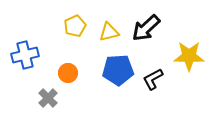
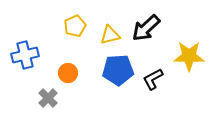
yellow triangle: moved 1 px right, 3 px down
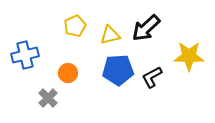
black L-shape: moved 1 px left, 2 px up
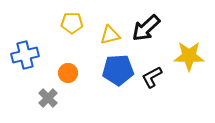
yellow pentagon: moved 3 px left, 3 px up; rotated 25 degrees clockwise
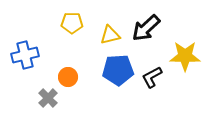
yellow star: moved 4 px left
orange circle: moved 4 px down
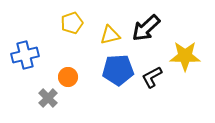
yellow pentagon: rotated 20 degrees counterclockwise
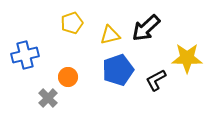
yellow star: moved 2 px right, 2 px down
blue pentagon: rotated 16 degrees counterclockwise
black L-shape: moved 4 px right, 3 px down
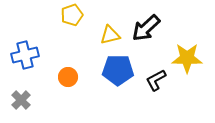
yellow pentagon: moved 8 px up
blue pentagon: rotated 20 degrees clockwise
gray cross: moved 27 px left, 2 px down
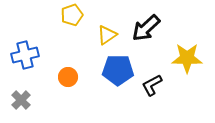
yellow triangle: moved 3 px left; rotated 20 degrees counterclockwise
black L-shape: moved 4 px left, 5 px down
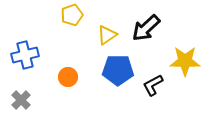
yellow star: moved 2 px left, 3 px down
black L-shape: moved 1 px right
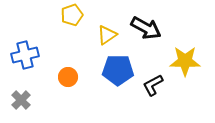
black arrow: rotated 108 degrees counterclockwise
